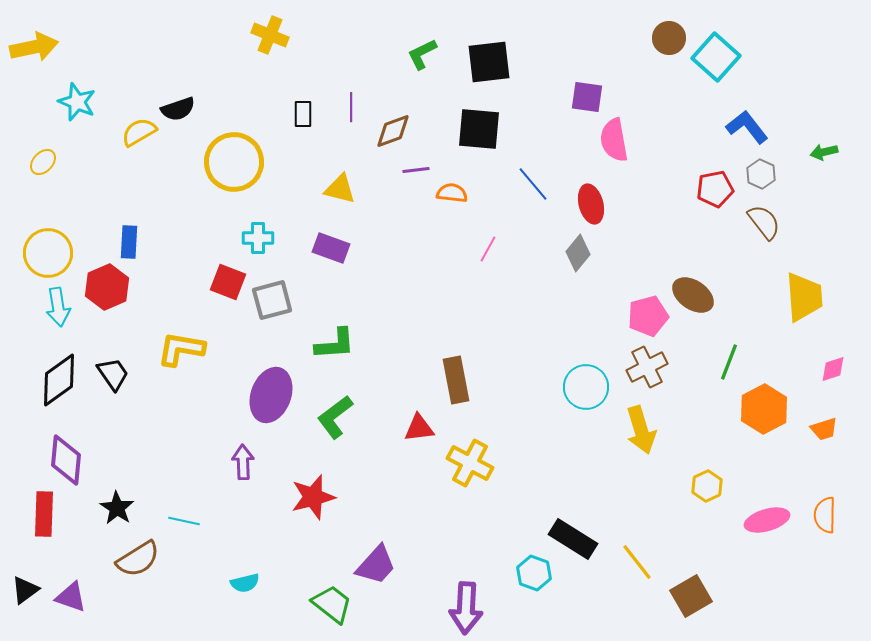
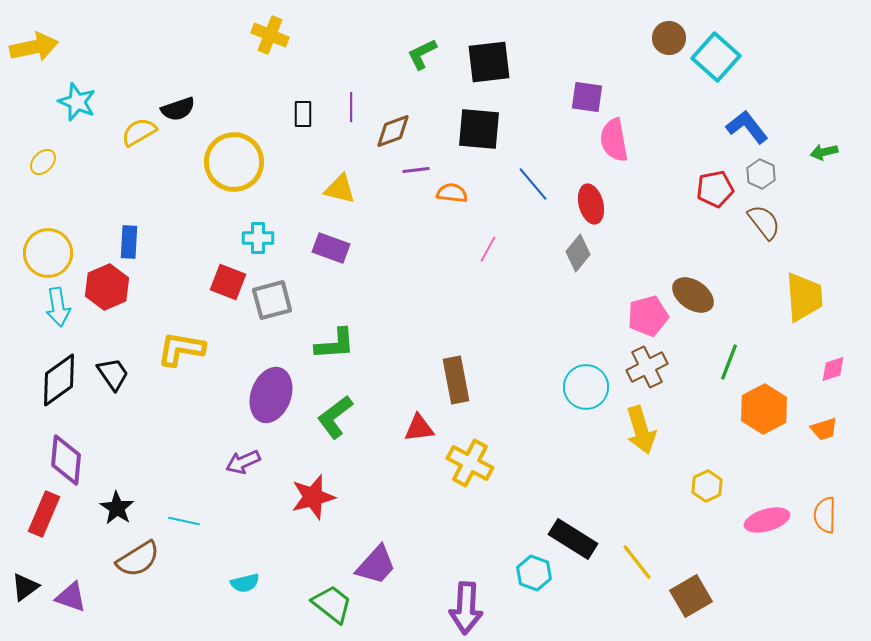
purple arrow at (243, 462): rotated 112 degrees counterclockwise
red rectangle at (44, 514): rotated 21 degrees clockwise
black triangle at (25, 590): moved 3 px up
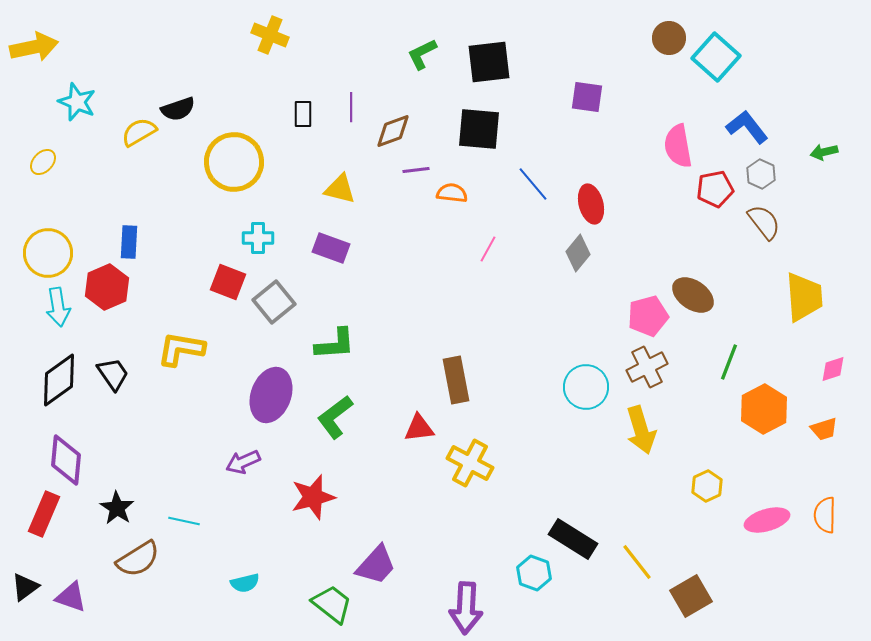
pink semicircle at (614, 140): moved 64 px right, 6 px down
gray square at (272, 300): moved 2 px right, 2 px down; rotated 24 degrees counterclockwise
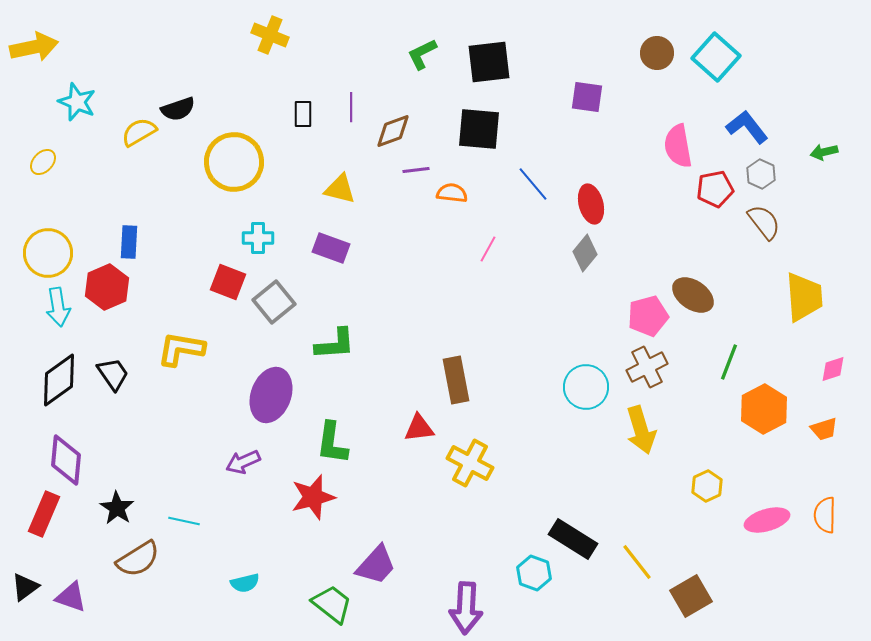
brown circle at (669, 38): moved 12 px left, 15 px down
gray diamond at (578, 253): moved 7 px right
green L-shape at (335, 417): moved 3 px left, 26 px down; rotated 45 degrees counterclockwise
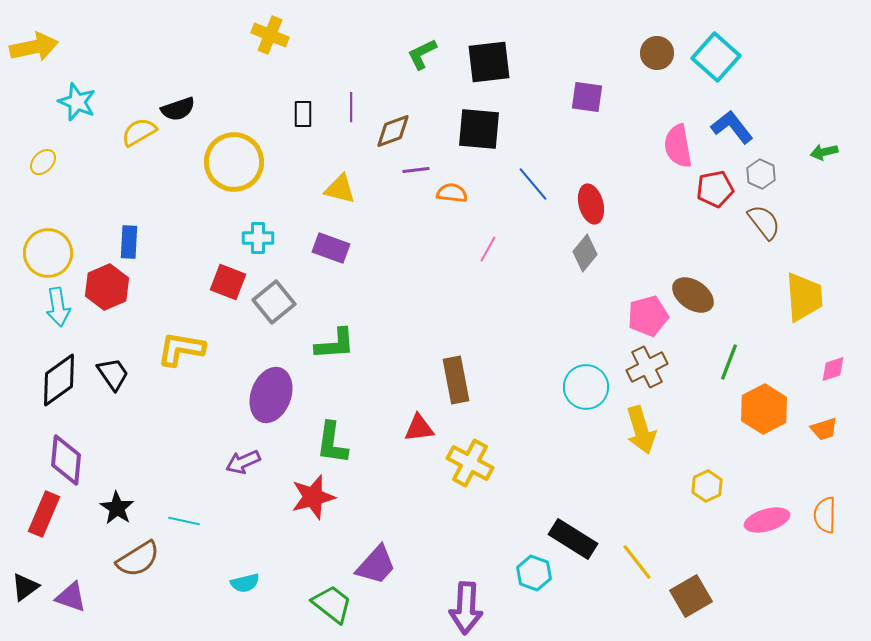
blue L-shape at (747, 127): moved 15 px left
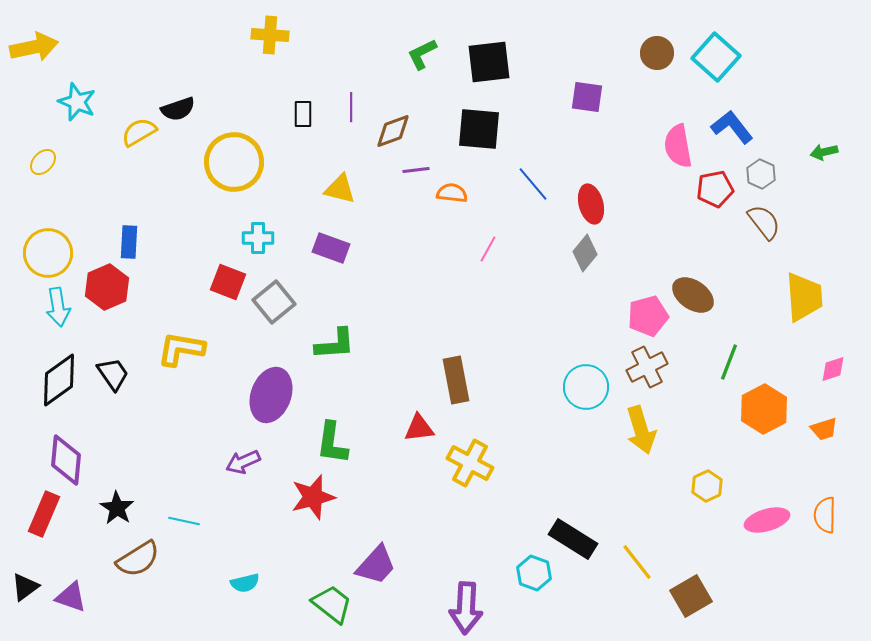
yellow cross at (270, 35): rotated 18 degrees counterclockwise
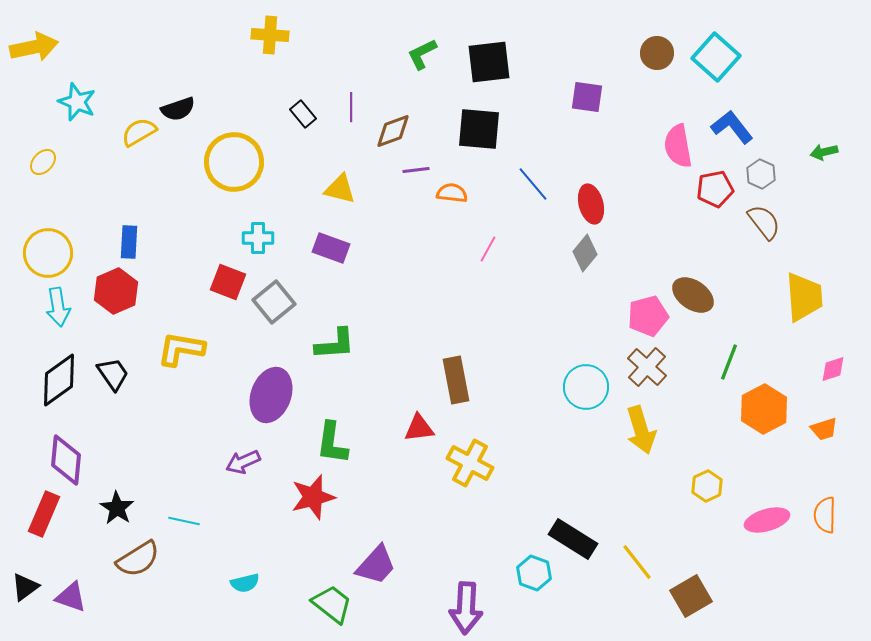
black rectangle at (303, 114): rotated 40 degrees counterclockwise
red hexagon at (107, 287): moved 9 px right, 4 px down
brown cross at (647, 367): rotated 21 degrees counterclockwise
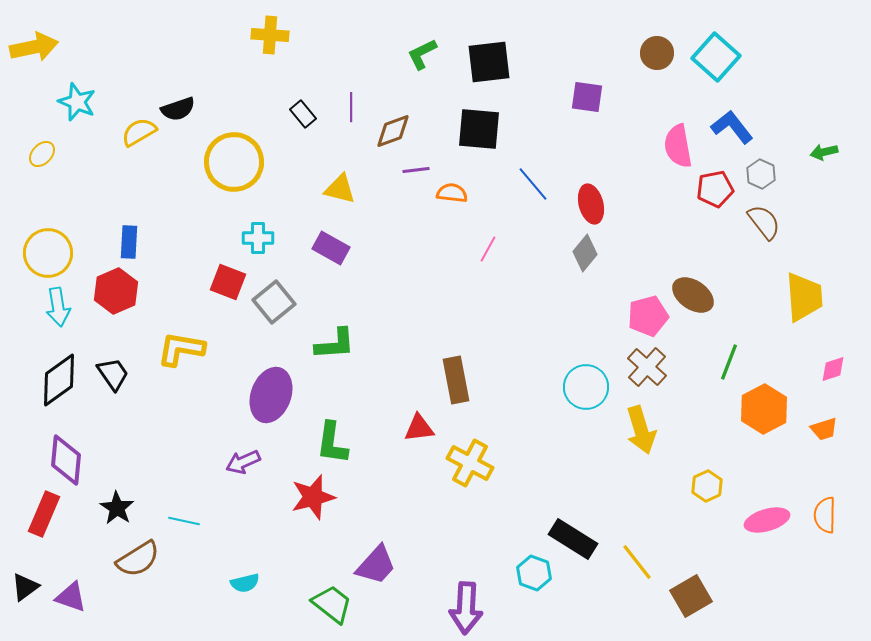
yellow ellipse at (43, 162): moved 1 px left, 8 px up
purple rectangle at (331, 248): rotated 9 degrees clockwise
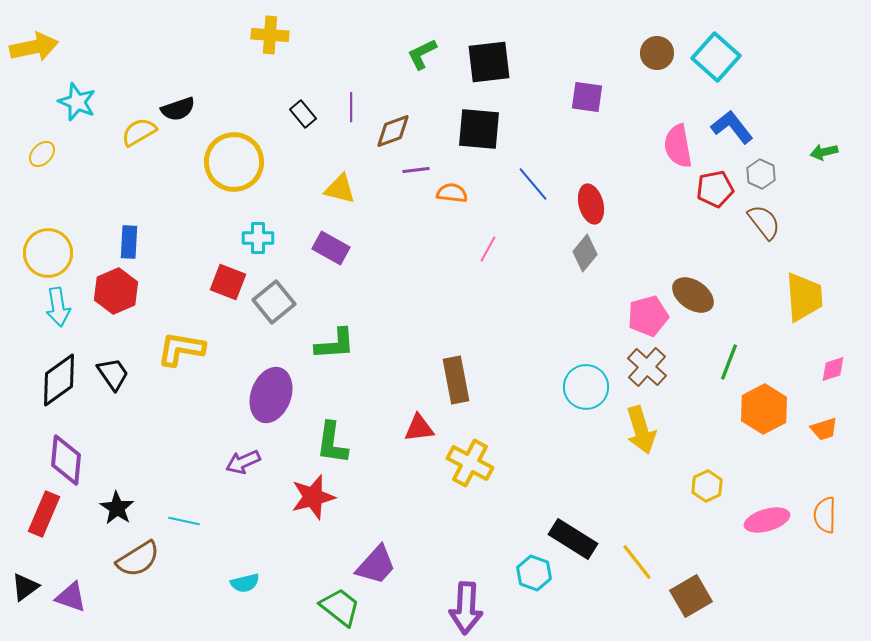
green trapezoid at (332, 604): moved 8 px right, 3 px down
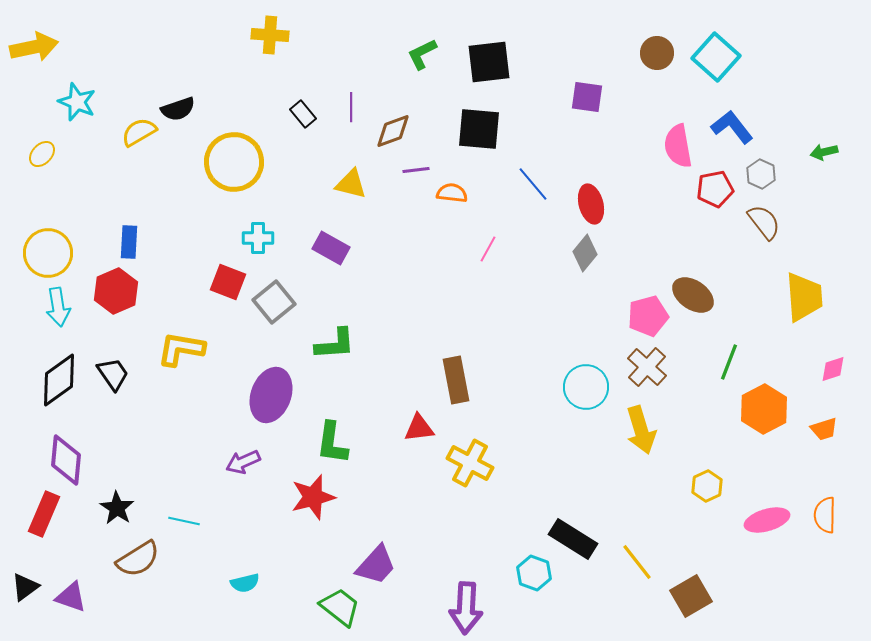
yellow triangle at (340, 189): moved 11 px right, 5 px up
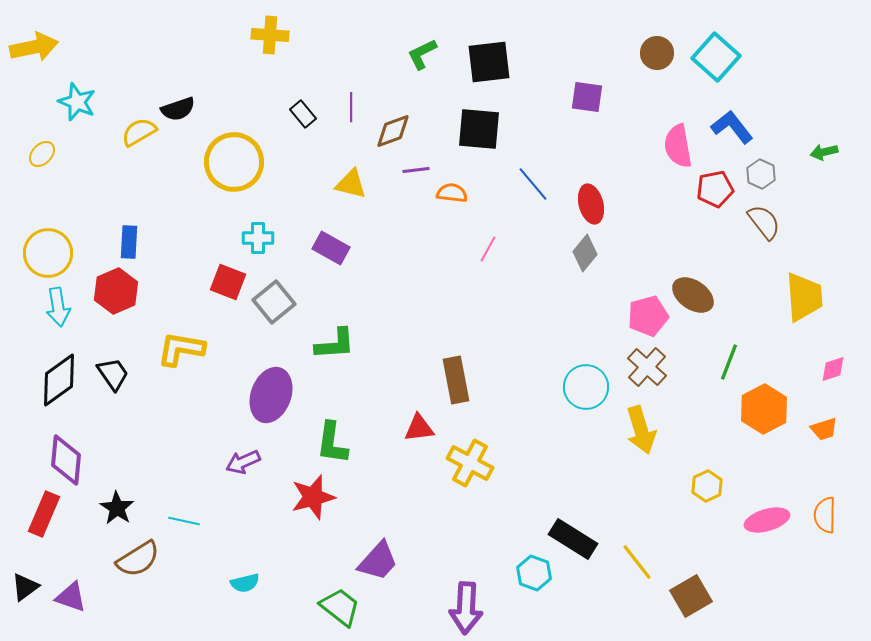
purple trapezoid at (376, 565): moved 2 px right, 4 px up
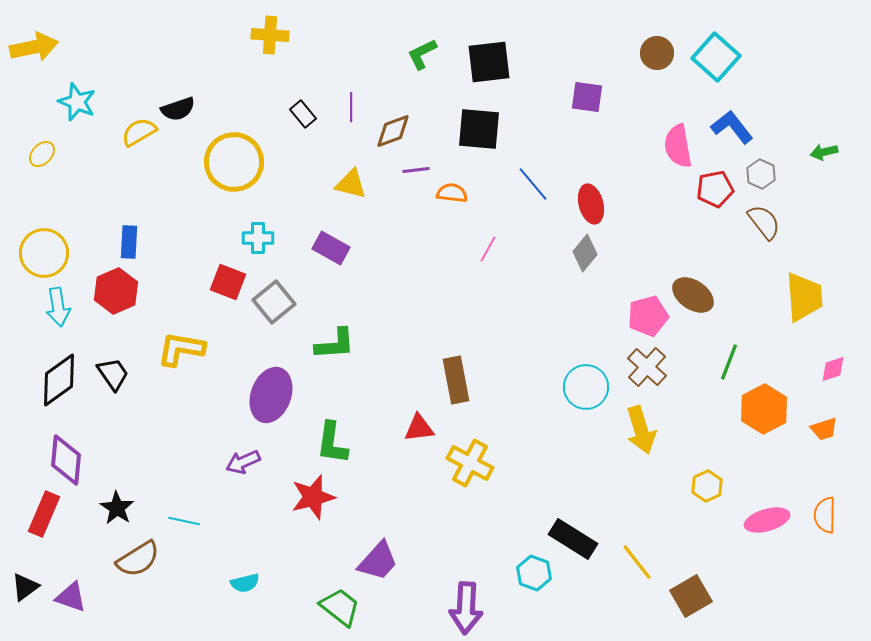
yellow circle at (48, 253): moved 4 px left
